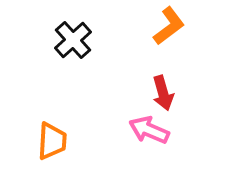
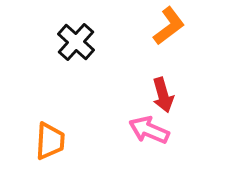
black cross: moved 3 px right, 2 px down; rotated 6 degrees counterclockwise
red arrow: moved 2 px down
orange trapezoid: moved 2 px left
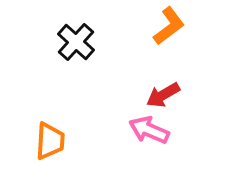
red arrow: rotated 76 degrees clockwise
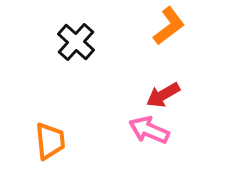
orange trapezoid: rotated 9 degrees counterclockwise
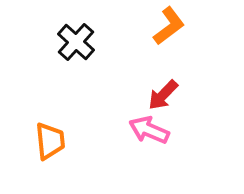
red arrow: rotated 16 degrees counterclockwise
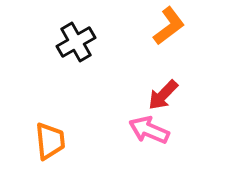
black cross: rotated 18 degrees clockwise
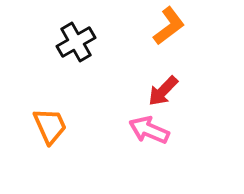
red arrow: moved 4 px up
orange trapezoid: moved 15 px up; rotated 18 degrees counterclockwise
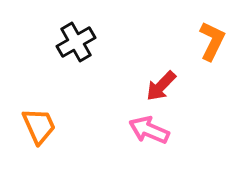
orange L-shape: moved 43 px right, 15 px down; rotated 27 degrees counterclockwise
red arrow: moved 2 px left, 5 px up
orange trapezoid: moved 11 px left
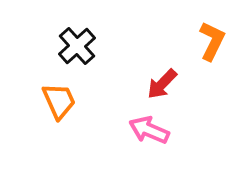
black cross: moved 1 px right, 4 px down; rotated 12 degrees counterclockwise
red arrow: moved 1 px right, 2 px up
orange trapezoid: moved 20 px right, 25 px up
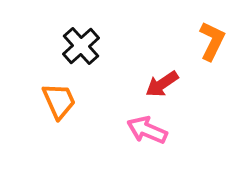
black cross: moved 4 px right
red arrow: rotated 12 degrees clockwise
pink arrow: moved 2 px left
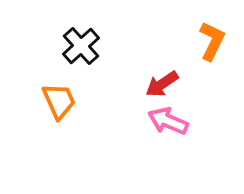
pink arrow: moved 21 px right, 9 px up
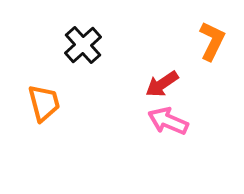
black cross: moved 2 px right, 1 px up
orange trapezoid: moved 15 px left, 2 px down; rotated 9 degrees clockwise
